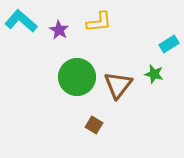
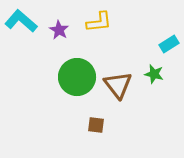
brown triangle: rotated 16 degrees counterclockwise
brown square: moved 2 px right; rotated 24 degrees counterclockwise
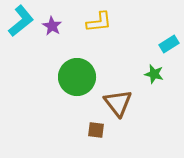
cyan L-shape: rotated 100 degrees clockwise
purple star: moved 7 px left, 4 px up
brown triangle: moved 18 px down
brown square: moved 5 px down
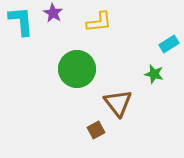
cyan L-shape: rotated 56 degrees counterclockwise
purple star: moved 1 px right, 13 px up
green circle: moved 8 px up
brown square: rotated 36 degrees counterclockwise
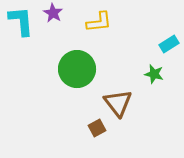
brown square: moved 1 px right, 2 px up
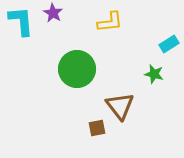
yellow L-shape: moved 11 px right
brown triangle: moved 2 px right, 3 px down
brown square: rotated 18 degrees clockwise
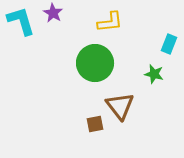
cyan L-shape: rotated 12 degrees counterclockwise
cyan rectangle: rotated 36 degrees counterclockwise
green circle: moved 18 px right, 6 px up
brown square: moved 2 px left, 4 px up
